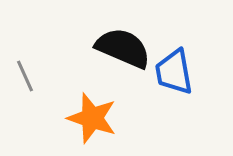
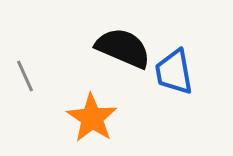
orange star: rotated 15 degrees clockwise
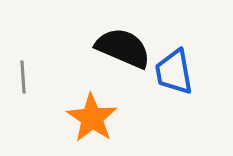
gray line: moved 2 px left, 1 px down; rotated 20 degrees clockwise
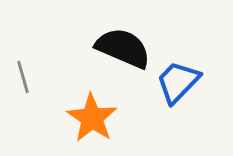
blue trapezoid: moved 4 px right, 10 px down; rotated 54 degrees clockwise
gray line: rotated 12 degrees counterclockwise
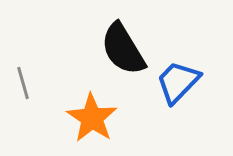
black semicircle: moved 1 px down; rotated 144 degrees counterclockwise
gray line: moved 6 px down
